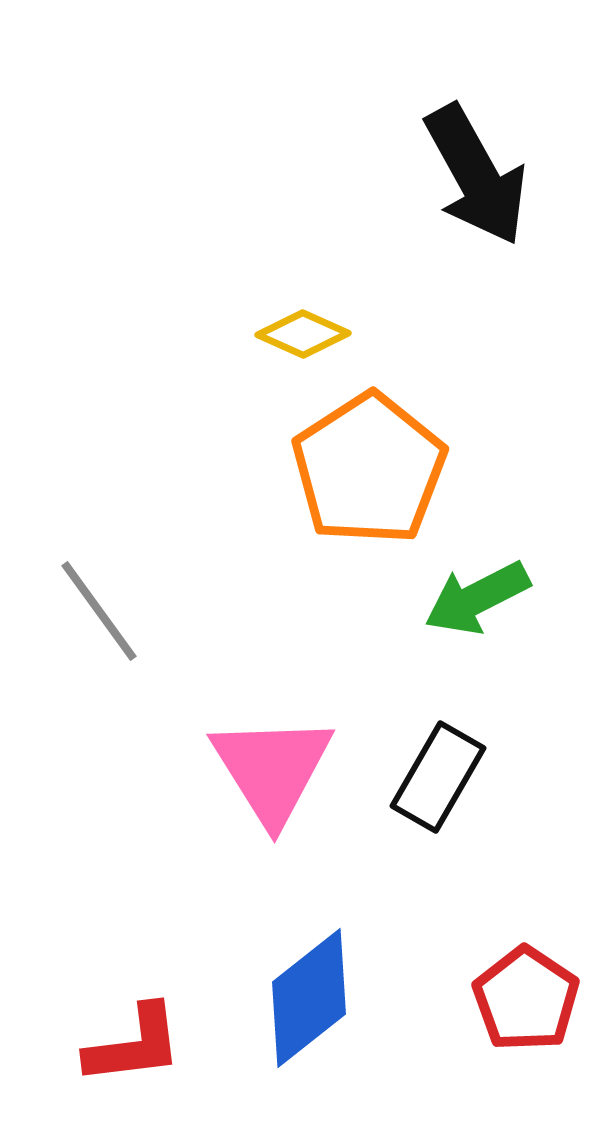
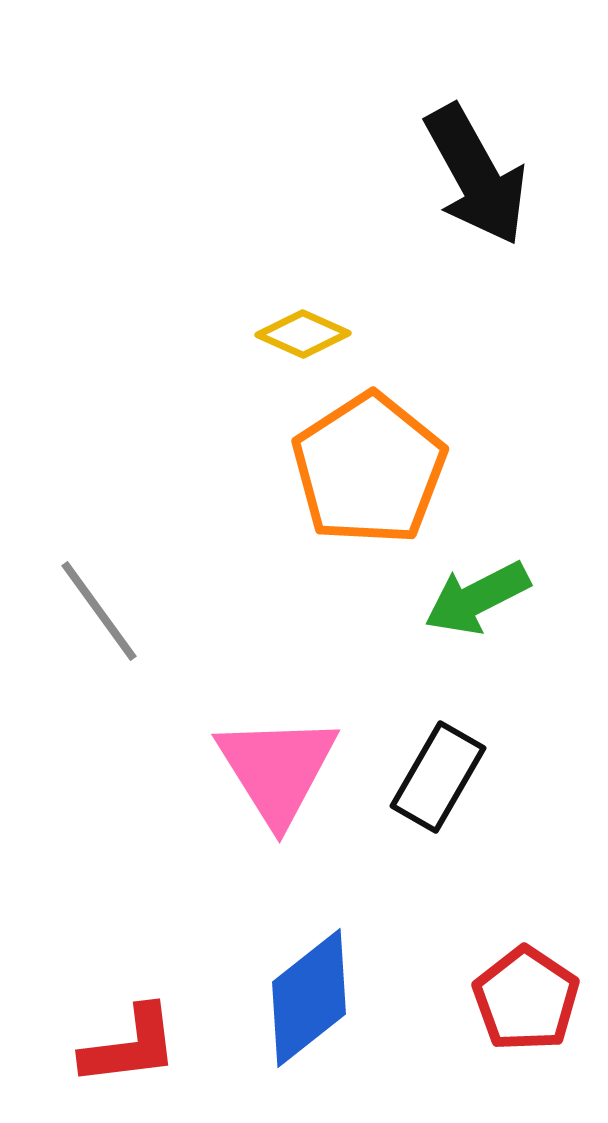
pink triangle: moved 5 px right
red L-shape: moved 4 px left, 1 px down
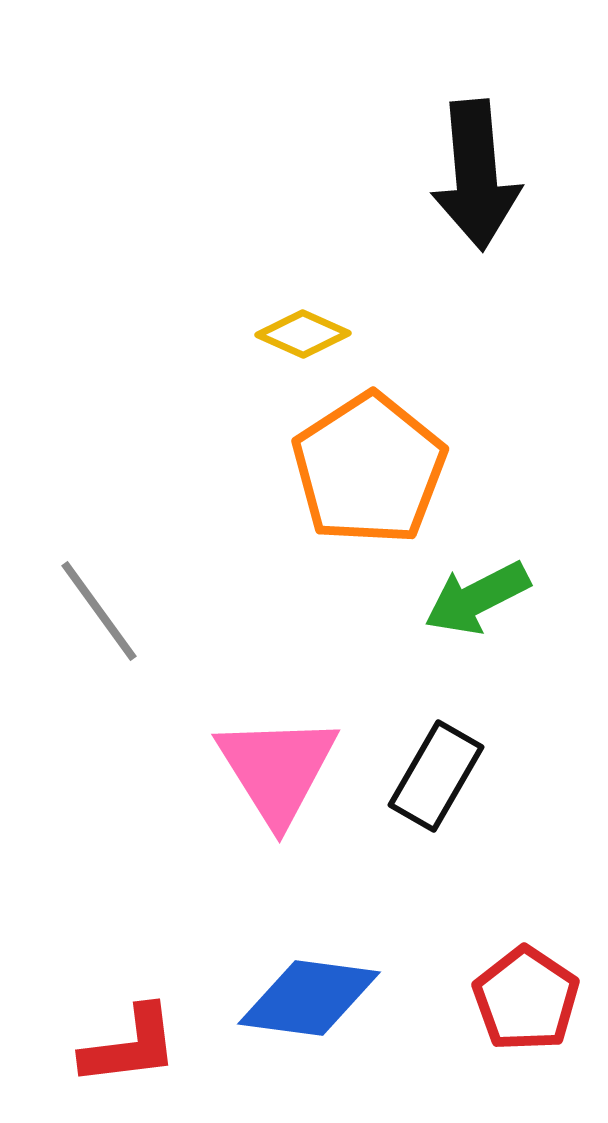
black arrow: rotated 24 degrees clockwise
black rectangle: moved 2 px left, 1 px up
blue diamond: rotated 46 degrees clockwise
